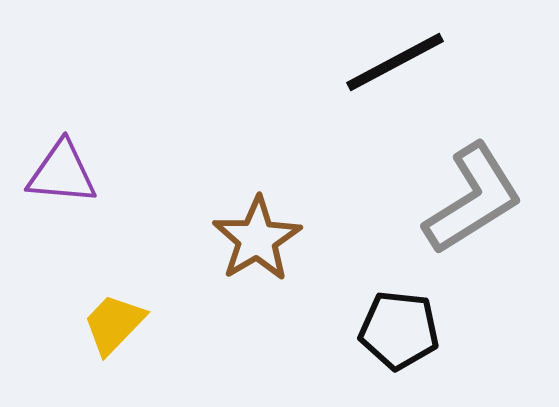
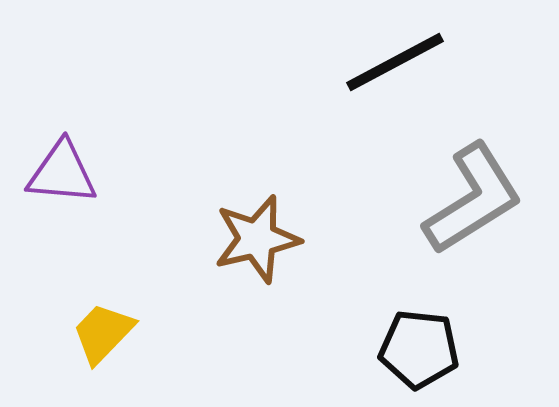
brown star: rotated 18 degrees clockwise
yellow trapezoid: moved 11 px left, 9 px down
black pentagon: moved 20 px right, 19 px down
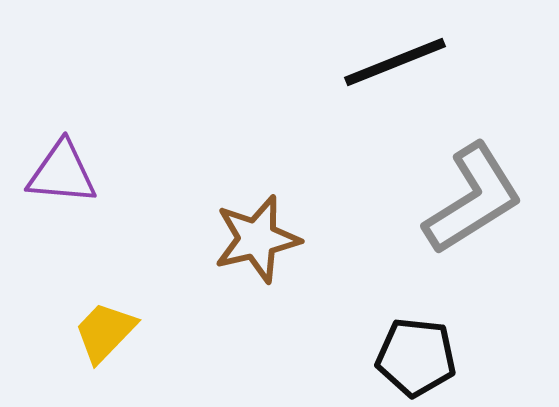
black line: rotated 6 degrees clockwise
yellow trapezoid: moved 2 px right, 1 px up
black pentagon: moved 3 px left, 8 px down
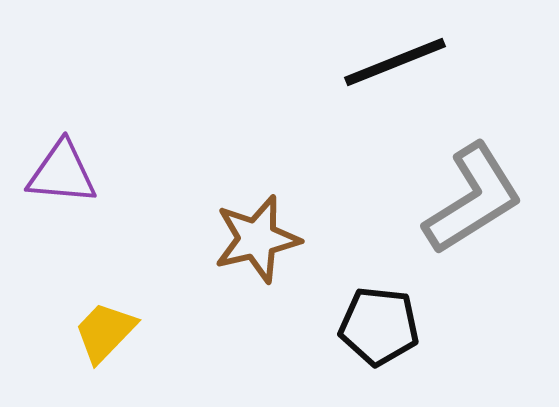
black pentagon: moved 37 px left, 31 px up
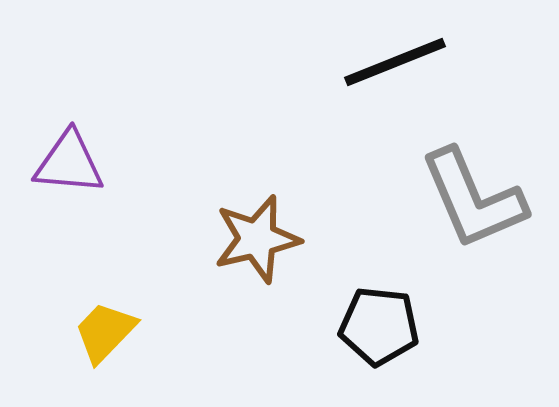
purple triangle: moved 7 px right, 10 px up
gray L-shape: rotated 99 degrees clockwise
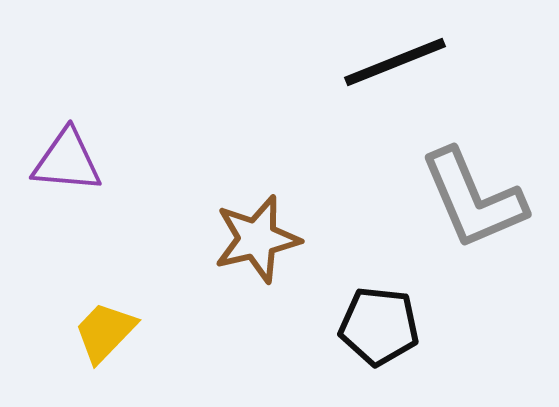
purple triangle: moved 2 px left, 2 px up
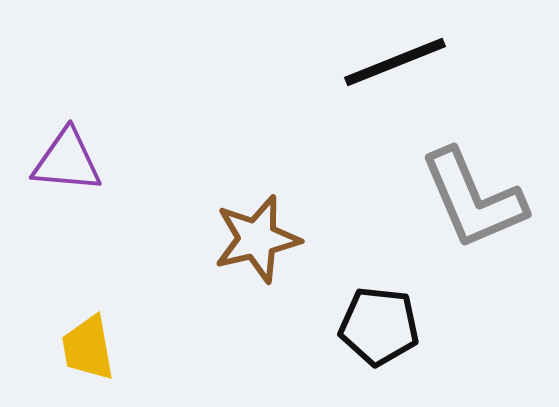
yellow trapezoid: moved 17 px left, 16 px down; rotated 54 degrees counterclockwise
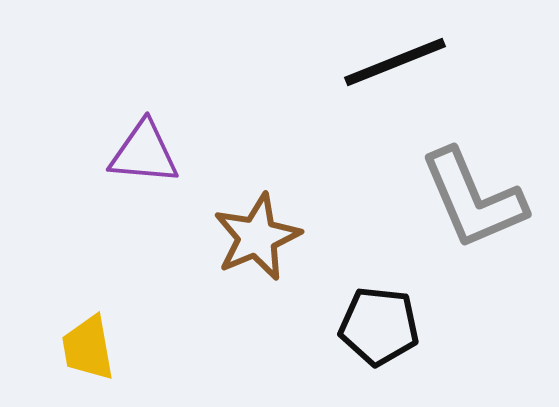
purple triangle: moved 77 px right, 8 px up
brown star: moved 2 px up; rotated 10 degrees counterclockwise
